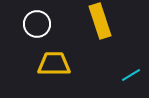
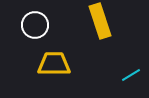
white circle: moved 2 px left, 1 px down
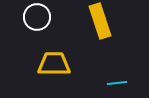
white circle: moved 2 px right, 8 px up
cyan line: moved 14 px left, 8 px down; rotated 24 degrees clockwise
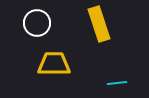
white circle: moved 6 px down
yellow rectangle: moved 1 px left, 3 px down
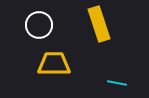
white circle: moved 2 px right, 2 px down
cyan line: rotated 18 degrees clockwise
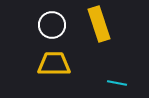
white circle: moved 13 px right
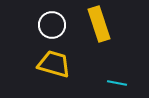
yellow trapezoid: rotated 16 degrees clockwise
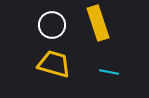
yellow rectangle: moved 1 px left, 1 px up
cyan line: moved 8 px left, 11 px up
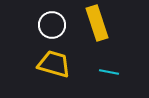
yellow rectangle: moved 1 px left
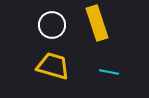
yellow trapezoid: moved 1 px left, 2 px down
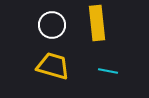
yellow rectangle: rotated 12 degrees clockwise
cyan line: moved 1 px left, 1 px up
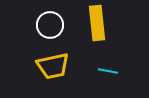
white circle: moved 2 px left
yellow trapezoid: rotated 152 degrees clockwise
